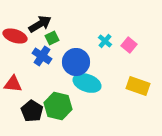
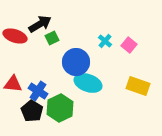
blue cross: moved 4 px left, 35 px down
cyan ellipse: moved 1 px right
green hexagon: moved 2 px right, 2 px down; rotated 20 degrees clockwise
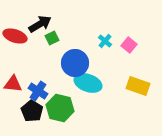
blue circle: moved 1 px left, 1 px down
green hexagon: rotated 20 degrees counterclockwise
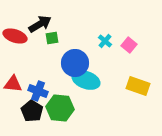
green square: rotated 16 degrees clockwise
cyan ellipse: moved 2 px left, 3 px up
blue cross: rotated 12 degrees counterclockwise
green hexagon: rotated 8 degrees counterclockwise
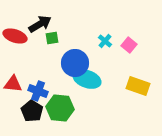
cyan ellipse: moved 1 px right, 1 px up
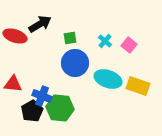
green square: moved 18 px right
cyan ellipse: moved 21 px right
blue cross: moved 4 px right, 5 px down
black pentagon: rotated 10 degrees clockwise
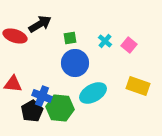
cyan ellipse: moved 15 px left, 14 px down; rotated 48 degrees counterclockwise
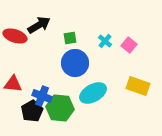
black arrow: moved 1 px left, 1 px down
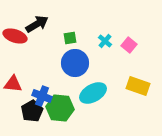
black arrow: moved 2 px left, 1 px up
